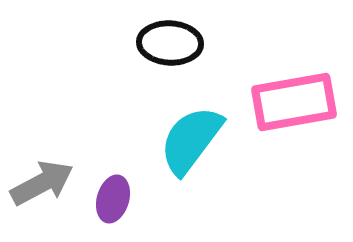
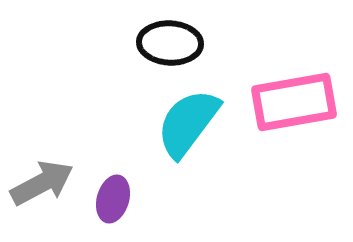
cyan semicircle: moved 3 px left, 17 px up
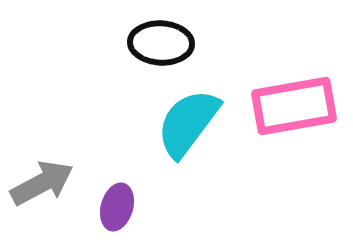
black ellipse: moved 9 px left
pink rectangle: moved 4 px down
purple ellipse: moved 4 px right, 8 px down
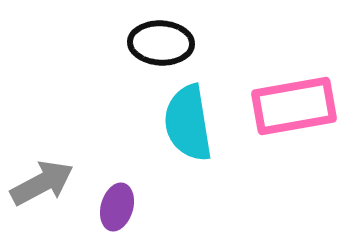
cyan semicircle: rotated 46 degrees counterclockwise
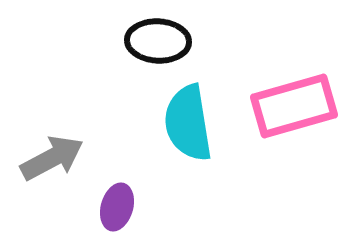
black ellipse: moved 3 px left, 2 px up
pink rectangle: rotated 6 degrees counterclockwise
gray arrow: moved 10 px right, 25 px up
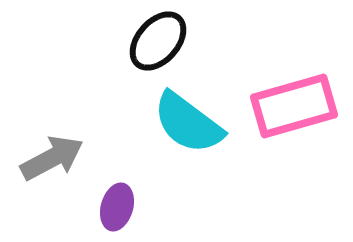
black ellipse: rotated 52 degrees counterclockwise
cyan semicircle: rotated 44 degrees counterclockwise
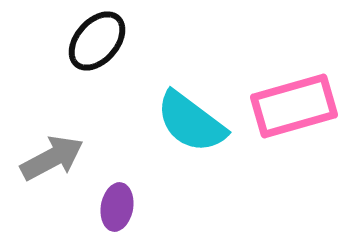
black ellipse: moved 61 px left
cyan semicircle: moved 3 px right, 1 px up
purple ellipse: rotated 6 degrees counterclockwise
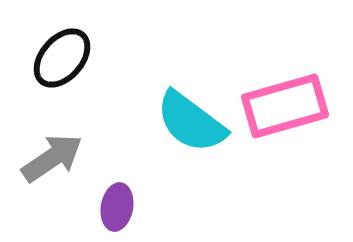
black ellipse: moved 35 px left, 17 px down
pink rectangle: moved 9 px left
gray arrow: rotated 6 degrees counterclockwise
